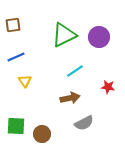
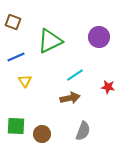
brown square: moved 3 px up; rotated 28 degrees clockwise
green triangle: moved 14 px left, 6 px down
cyan line: moved 4 px down
gray semicircle: moved 1 px left, 8 px down; rotated 42 degrees counterclockwise
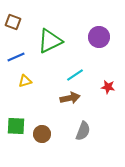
yellow triangle: rotated 48 degrees clockwise
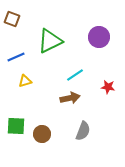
brown square: moved 1 px left, 3 px up
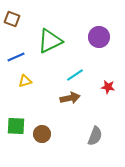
gray semicircle: moved 12 px right, 5 px down
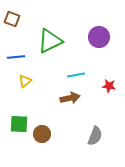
blue line: rotated 18 degrees clockwise
cyan line: moved 1 px right; rotated 24 degrees clockwise
yellow triangle: rotated 24 degrees counterclockwise
red star: moved 1 px right, 1 px up
green square: moved 3 px right, 2 px up
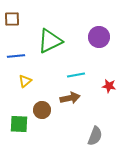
brown square: rotated 21 degrees counterclockwise
blue line: moved 1 px up
brown circle: moved 24 px up
